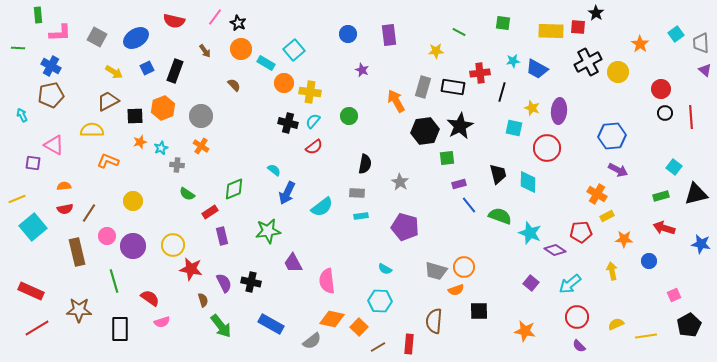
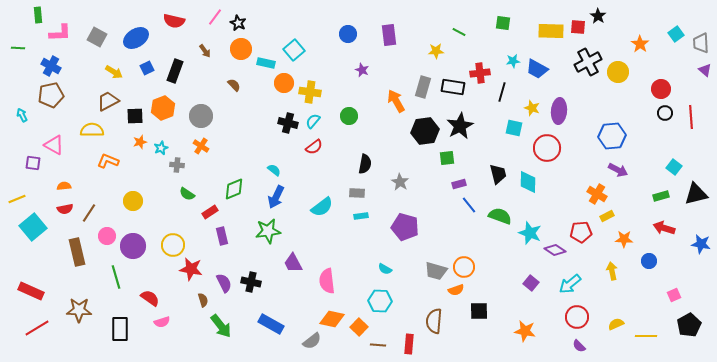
black star at (596, 13): moved 2 px right, 3 px down
cyan rectangle at (266, 63): rotated 18 degrees counterclockwise
blue arrow at (287, 193): moved 11 px left, 4 px down
green line at (114, 281): moved 2 px right, 4 px up
yellow line at (646, 336): rotated 10 degrees clockwise
brown line at (378, 347): moved 2 px up; rotated 35 degrees clockwise
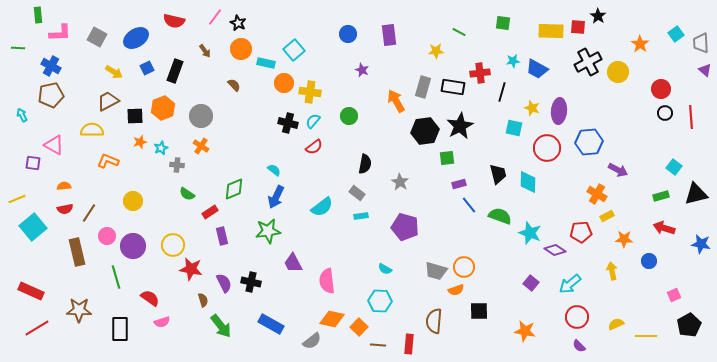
blue hexagon at (612, 136): moved 23 px left, 6 px down
gray rectangle at (357, 193): rotated 35 degrees clockwise
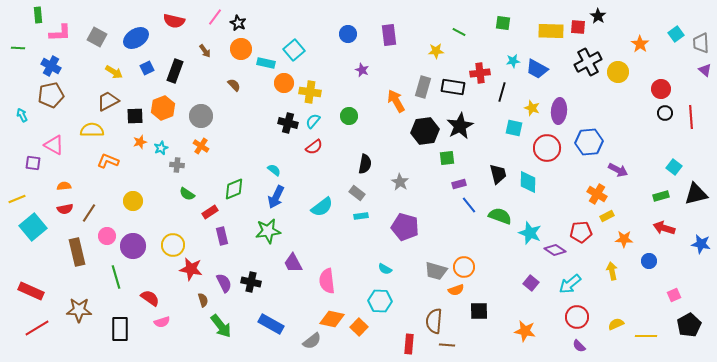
brown line at (378, 345): moved 69 px right
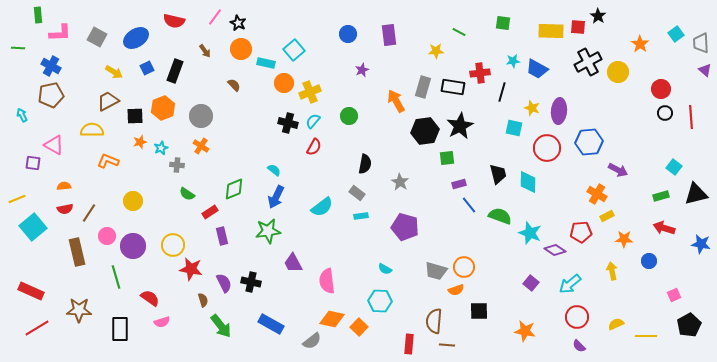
purple star at (362, 70): rotated 24 degrees clockwise
yellow cross at (310, 92): rotated 30 degrees counterclockwise
red semicircle at (314, 147): rotated 24 degrees counterclockwise
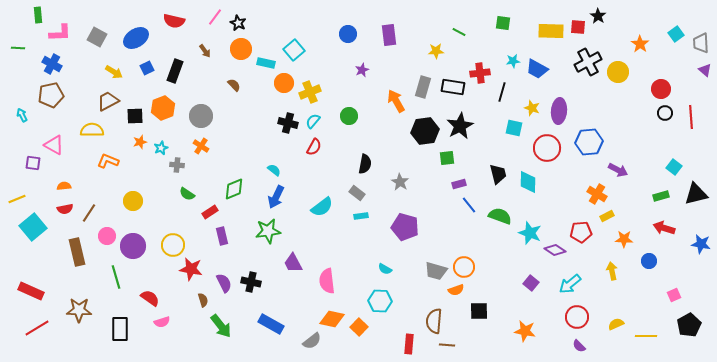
blue cross at (51, 66): moved 1 px right, 2 px up
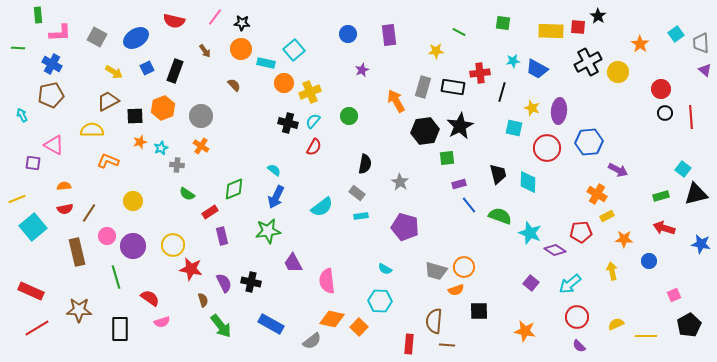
black star at (238, 23): moved 4 px right; rotated 21 degrees counterclockwise
cyan square at (674, 167): moved 9 px right, 2 px down
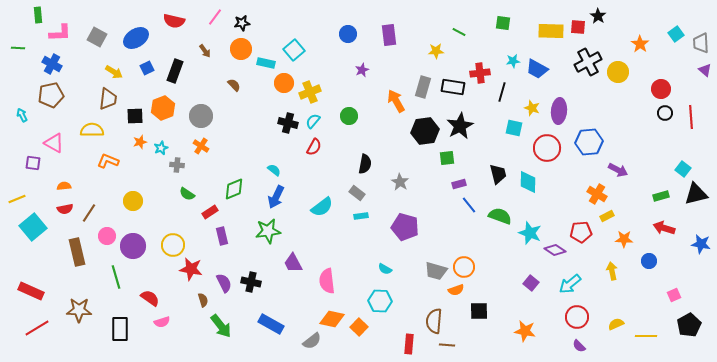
black star at (242, 23): rotated 14 degrees counterclockwise
brown trapezoid at (108, 101): moved 2 px up; rotated 125 degrees clockwise
pink triangle at (54, 145): moved 2 px up
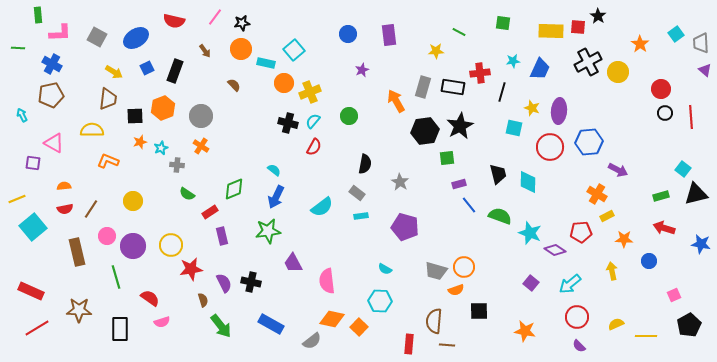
blue trapezoid at (537, 69): moved 3 px right; rotated 95 degrees counterclockwise
red circle at (547, 148): moved 3 px right, 1 px up
brown line at (89, 213): moved 2 px right, 4 px up
yellow circle at (173, 245): moved 2 px left
red star at (191, 269): rotated 20 degrees counterclockwise
